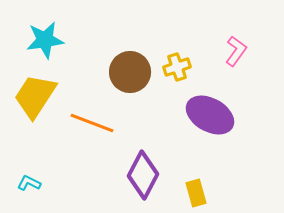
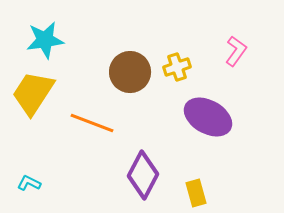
yellow trapezoid: moved 2 px left, 3 px up
purple ellipse: moved 2 px left, 2 px down
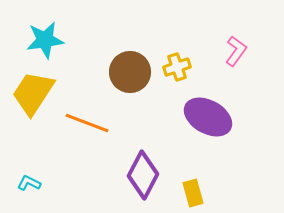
orange line: moved 5 px left
yellow rectangle: moved 3 px left
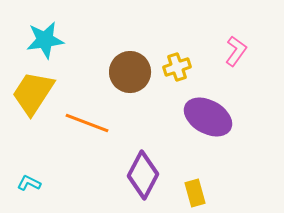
yellow rectangle: moved 2 px right
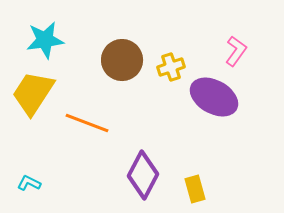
yellow cross: moved 6 px left
brown circle: moved 8 px left, 12 px up
purple ellipse: moved 6 px right, 20 px up
yellow rectangle: moved 4 px up
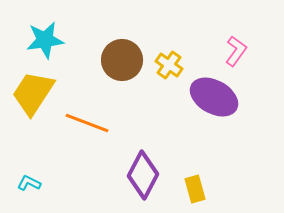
yellow cross: moved 2 px left, 2 px up; rotated 36 degrees counterclockwise
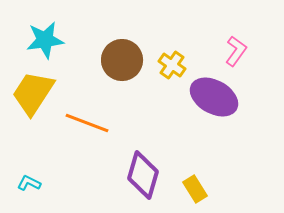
yellow cross: moved 3 px right
purple diamond: rotated 12 degrees counterclockwise
yellow rectangle: rotated 16 degrees counterclockwise
